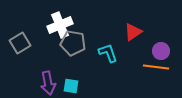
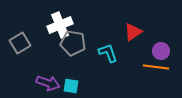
purple arrow: rotated 60 degrees counterclockwise
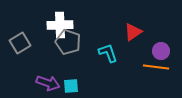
white cross: rotated 20 degrees clockwise
gray pentagon: moved 5 px left, 1 px up; rotated 10 degrees clockwise
cyan square: rotated 14 degrees counterclockwise
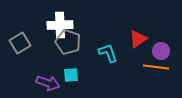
red triangle: moved 5 px right, 7 px down
cyan square: moved 11 px up
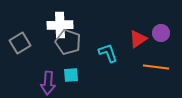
purple circle: moved 18 px up
purple arrow: rotated 75 degrees clockwise
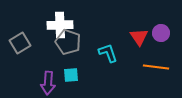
red triangle: moved 1 px right, 2 px up; rotated 30 degrees counterclockwise
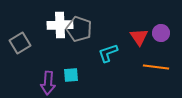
gray pentagon: moved 11 px right, 13 px up
cyan L-shape: rotated 90 degrees counterclockwise
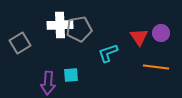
gray pentagon: rotated 30 degrees counterclockwise
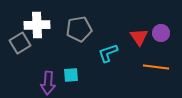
white cross: moved 23 px left
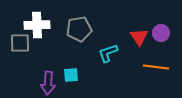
gray square: rotated 30 degrees clockwise
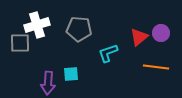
white cross: rotated 15 degrees counterclockwise
gray pentagon: rotated 15 degrees clockwise
red triangle: rotated 24 degrees clockwise
cyan square: moved 1 px up
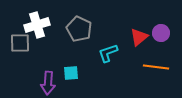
gray pentagon: rotated 20 degrees clockwise
cyan square: moved 1 px up
